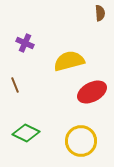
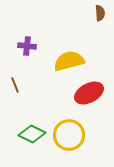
purple cross: moved 2 px right, 3 px down; rotated 18 degrees counterclockwise
red ellipse: moved 3 px left, 1 px down
green diamond: moved 6 px right, 1 px down
yellow circle: moved 12 px left, 6 px up
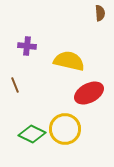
yellow semicircle: rotated 28 degrees clockwise
yellow circle: moved 4 px left, 6 px up
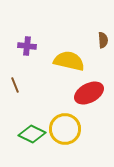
brown semicircle: moved 3 px right, 27 px down
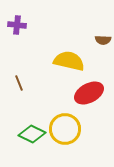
brown semicircle: rotated 98 degrees clockwise
purple cross: moved 10 px left, 21 px up
brown line: moved 4 px right, 2 px up
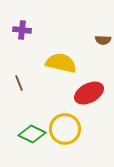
purple cross: moved 5 px right, 5 px down
yellow semicircle: moved 8 px left, 2 px down
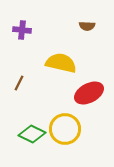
brown semicircle: moved 16 px left, 14 px up
brown line: rotated 49 degrees clockwise
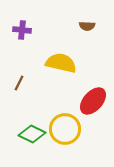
red ellipse: moved 4 px right, 8 px down; rotated 20 degrees counterclockwise
